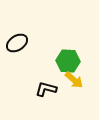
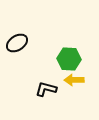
green hexagon: moved 1 px right, 2 px up
yellow arrow: rotated 138 degrees clockwise
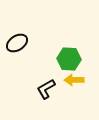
black L-shape: rotated 45 degrees counterclockwise
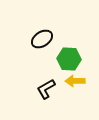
black ellipse: moved 25 px right, 4 px up
yellow arrow: moved 1 px right, 1 px down
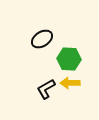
yellow arrow: moved 5 px left, 2 px down
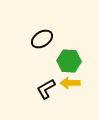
green hexagon: moved 2 px down
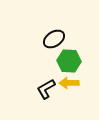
black ellipse: moved 12 px right
yellow arrow: moved 1 px left
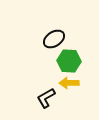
black L-shape: moved 9 px down
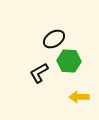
yellow arrow: moved 10 px right, 14 px down
black L-shape: moved 7 px left, 25 px up
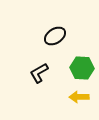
black ellipse: moved 1 px right, 3 px up
green hexagon: moved 13 px right, 7 px down
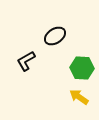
black L-shape: moved 13 px left, 12 px up
yellow arrow: rotated 36 degrees clockwise
